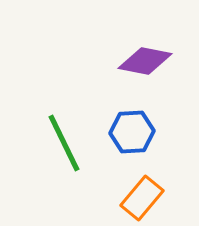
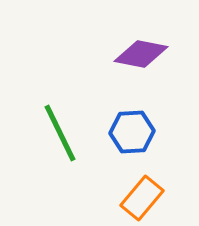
purple diamond: moved 4 px left, 7 px up
green line: moved 4 px left, 10 px up
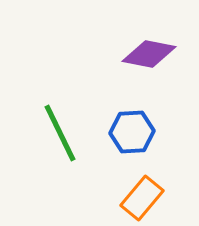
purple diamond: moved 8 px right
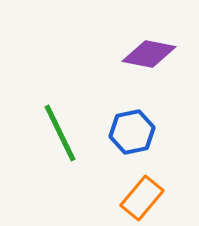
blue hexagon: rotated 9 degrees counterclockwise
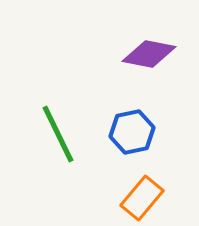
green line: moved 2 px left, 1 px down
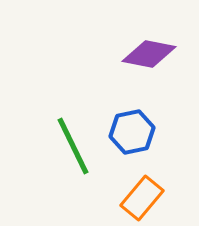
green line: moved 15 px right, 12 px down
